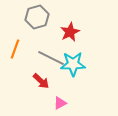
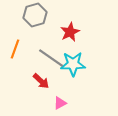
gray hexagon: moved 2 px left, 2 px up
gray line: rotated 8 degrees clockwise
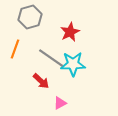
gray hexagon: moved 5 px left, 2 px down
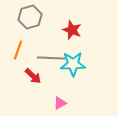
red star: moved 2 px right, 2 px up; rotated 24 degrees counterclockwise
orange line: moved 3 px right, 1 px down
gray line: rotated 32 degrees counterclockwise
red arrow: moved 8 px left, 5 px up
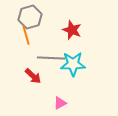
orange line: moved 8 px right, 15 px up; rotated 36 degrees counterclockwise
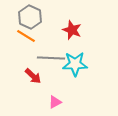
gray hexagon: rotated 20 degrees counterclockwise
orange line: moved 1 px down; rotated 42 degrees counterclockwise
cyan star: moved 2 px right
pink triangle: moved 5 px left, 1 px up
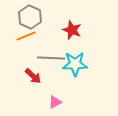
orange line: rotated 54 degrees counterclockwise
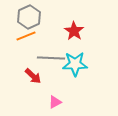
gray hexagon: moved 1 px left; rotated 10 degrees clockwise
red star: moved 2 px right, 1 px down; rotated 12 degrees clockwise
